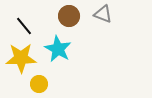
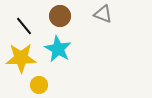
brown circle: moved 9 px left
yellow circle: moved 1 px down
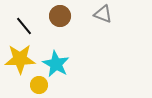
cyan star: moved 2 px left, 15 px down
yellow star: moved 1 px left, 1 px down
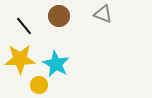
brown circle: moved 1 px left
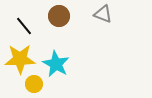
yellow circle: moved 5 px left, 1 px up
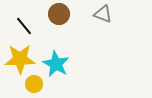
brown circle: moved 2 px up
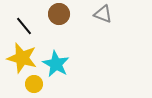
yellow star: moved 2 px right, 1 px up; rotated 16 degrees clockwise
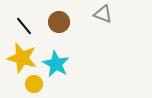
brown circle: moved 8 px down
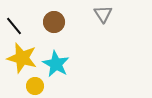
gray triangle: rotated 36 degrees clockwise
brown circle: moved 5 px left
black line: moved 10 px left
yellow circle: moved 1 px right, 2 px down
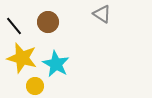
gray triangle: moved 1 px left; rotated 24 degrees counterclockwise
brown circle: moved 6 px left
